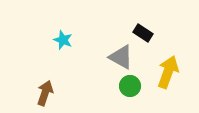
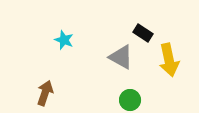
cyan star: moved 1 px right
yellow arrow: moved 1 px right, 12 px up; rotated 148 degrees clockwise
green circle: moved 14 px down
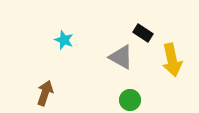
yellow arrow: moved 3 px right
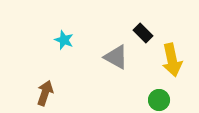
black rectangle: rotated 12 degrees clockwise
gray triangle: moved 5 px left
green circle: moved 29 px right
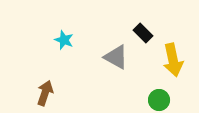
yellow arrow: moved 1 px right
